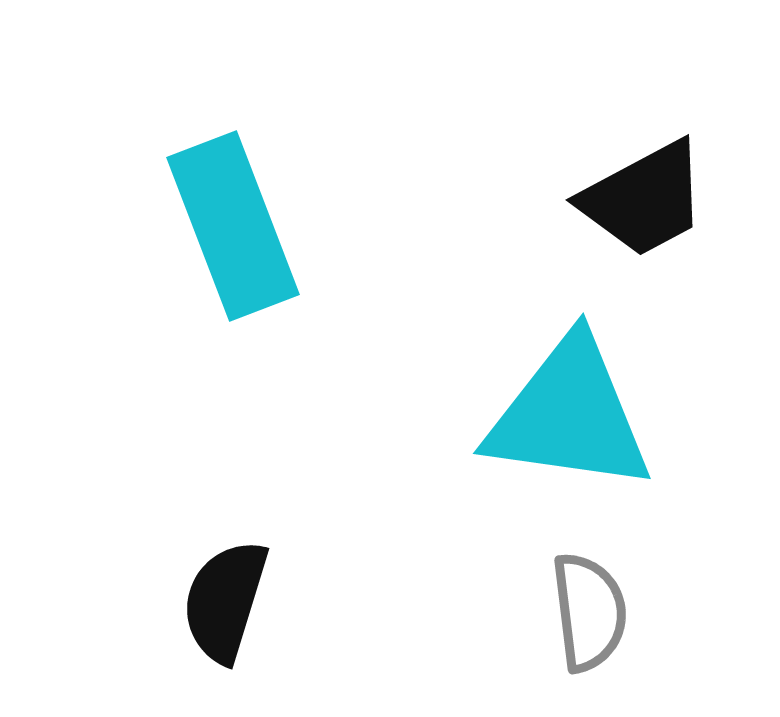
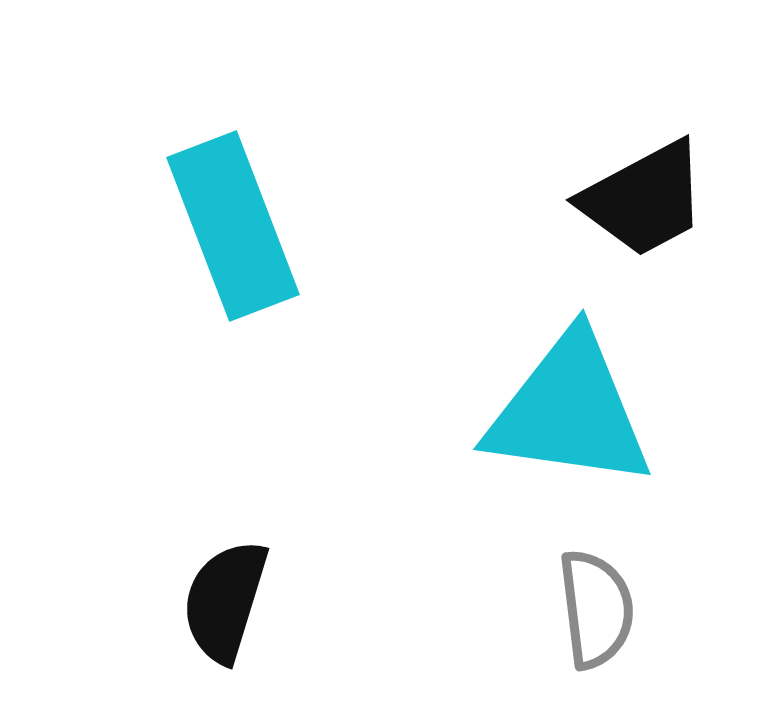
cyan triangle: moved 4 px up
gray semicircle: moved 7 px right, 3 px up
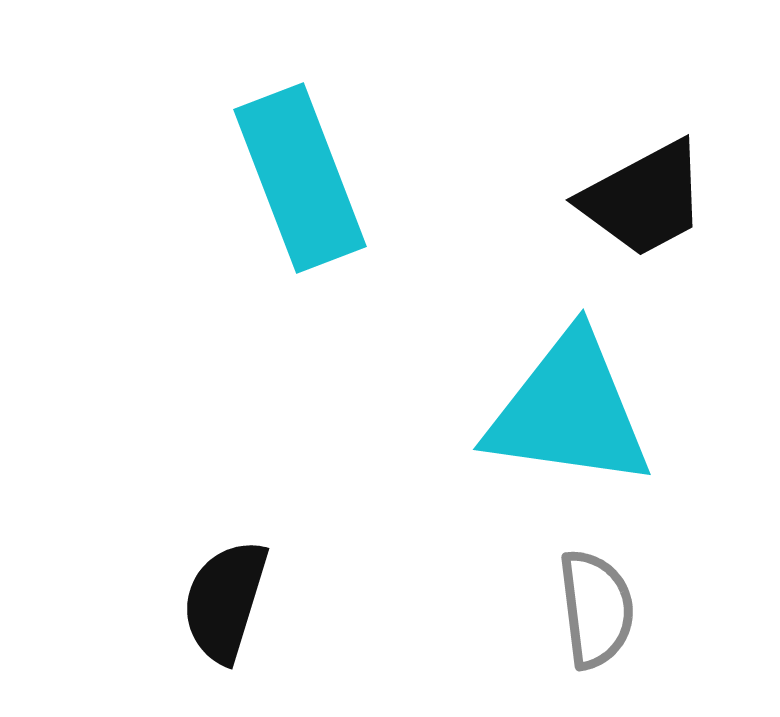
cyan rectangle: moved 67 px right, 48 px up
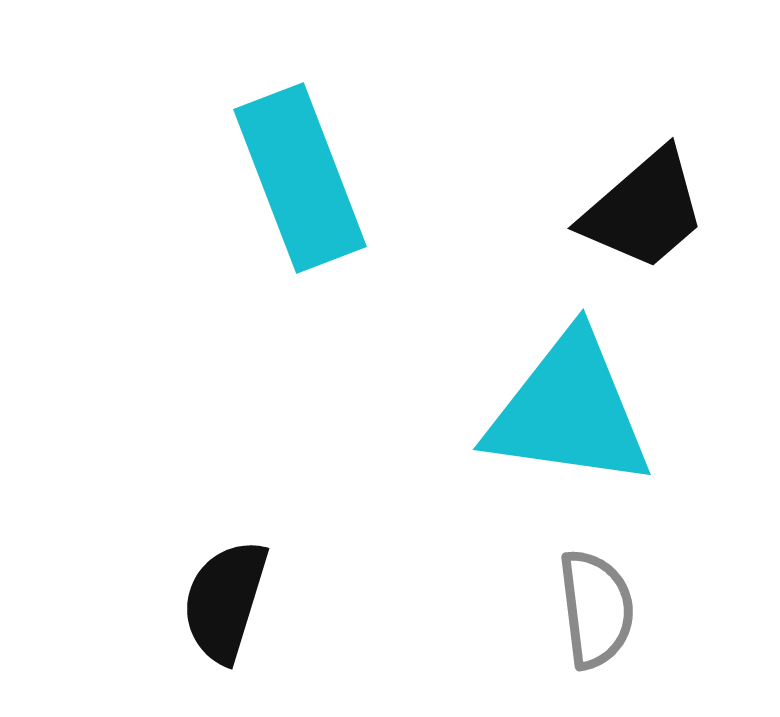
black trapezoid: moved 11 px down; rotated 13 degrees counterclockwise
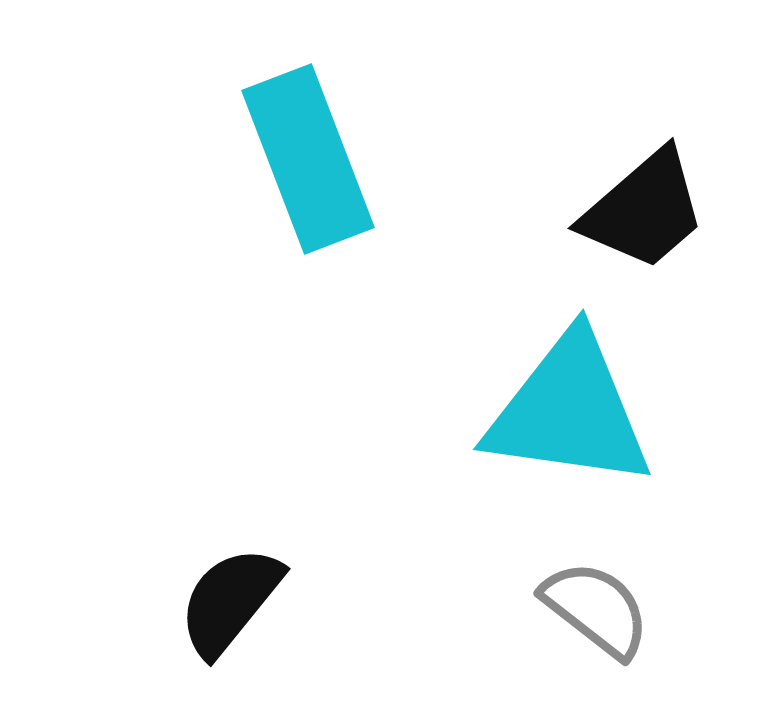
cyan rectangle: moved 8 px right, 19 px up
black semicircle: moved 5 px right; rotated 22 degrees clockwise
gray semicircle: rotated 45 degrees counterclockwise
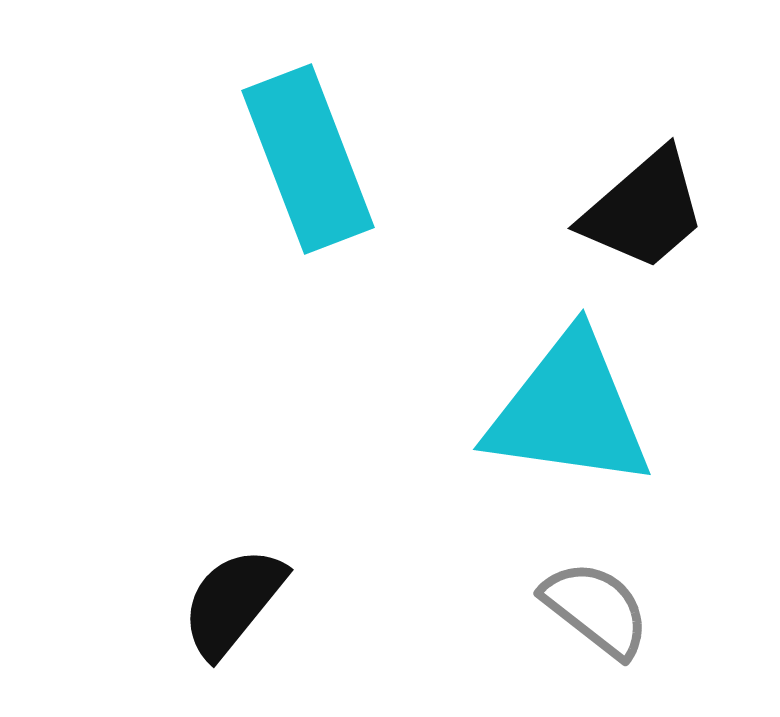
black semicircle: moved 3 px right, 1 px down
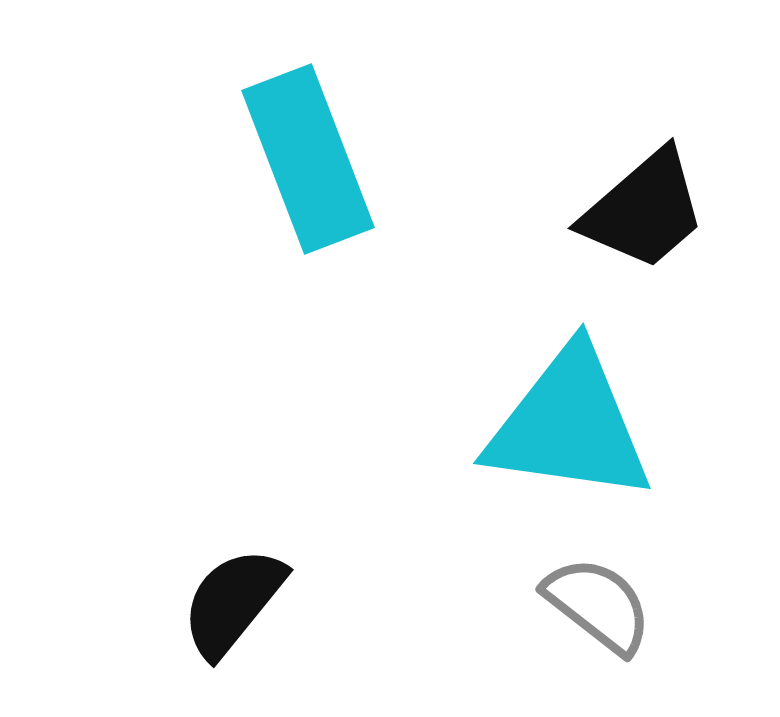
cyan triangle: moved 14 px down
gray semicircle: moved 2 px right, 4 px up
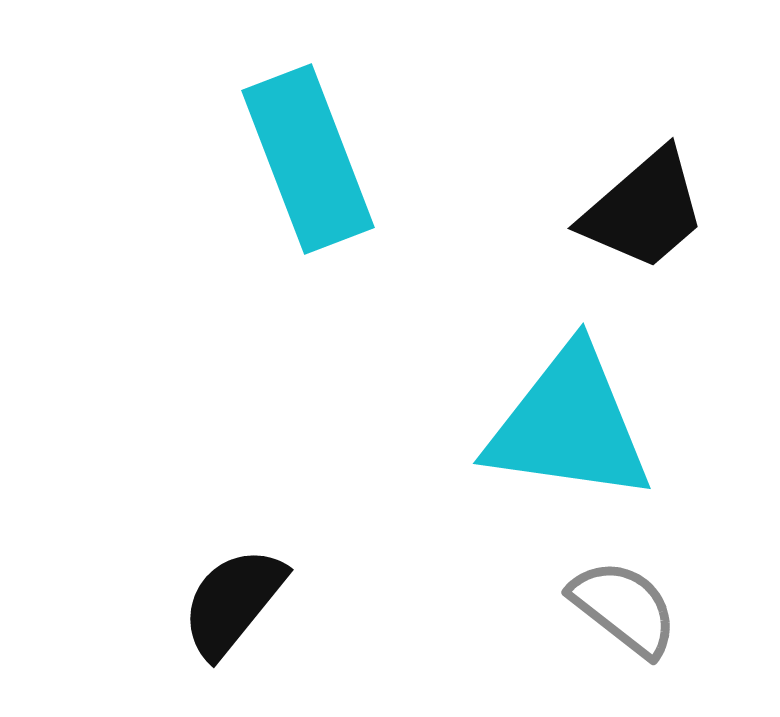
gray semicircle: moved 26 px right, 3 px down
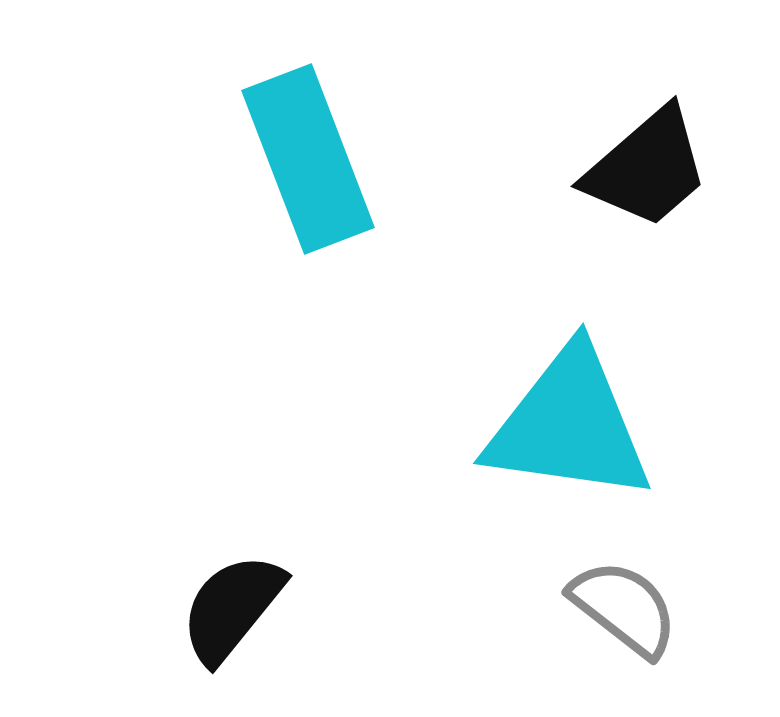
black trapezoid: moved 3 px right, 42 px up
black semicircle: moved 1 px left, 6 px down
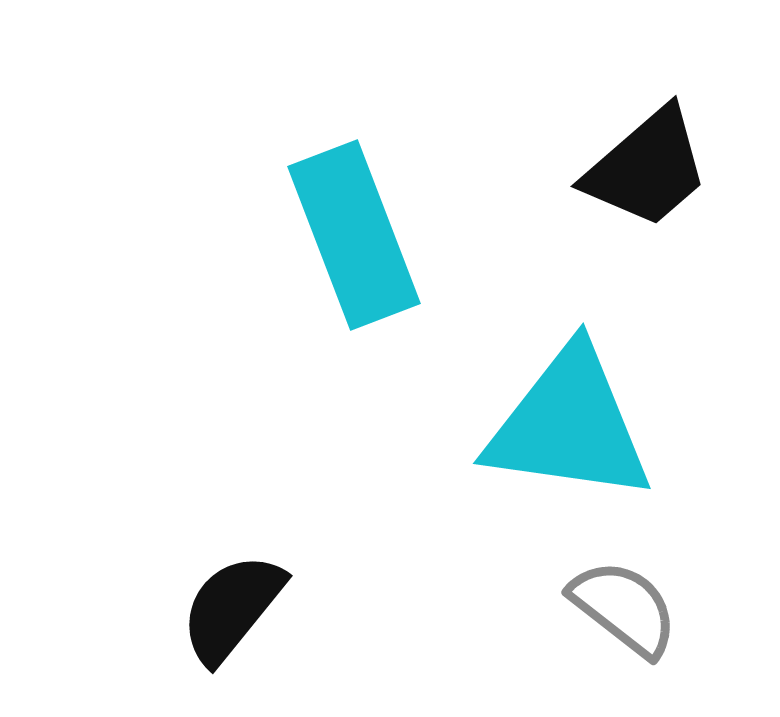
cyan rectangle: moved 46 px right, 76 px down
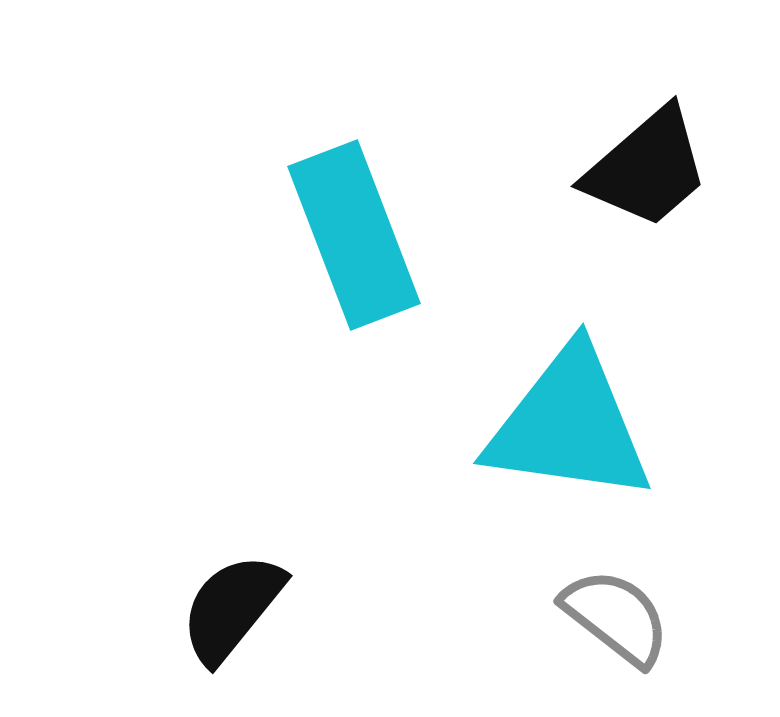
gray semicircle: moved 8 px left, 9 px down
